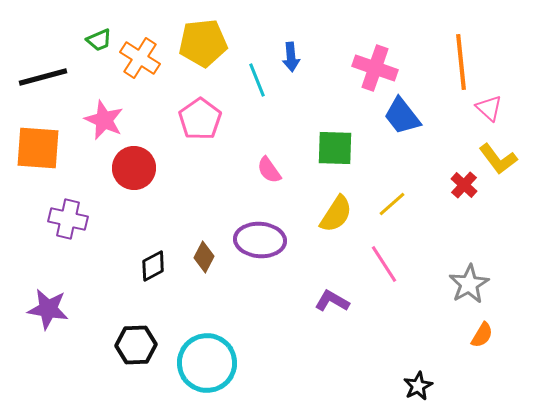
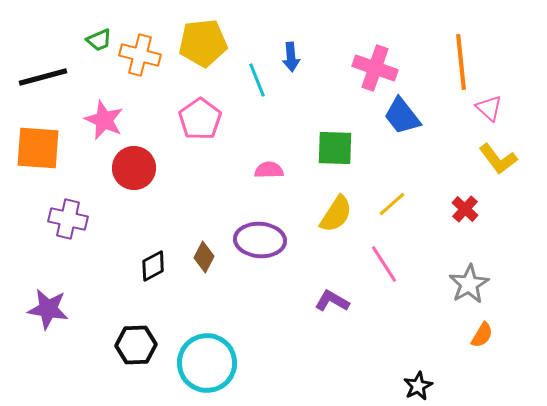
orange cross: moved 3 px up; rotated 18 degrees counterclockwise
pink semicircle: rotated 124 degrees clockwise
red cross: moved 1 px right, 24 px down
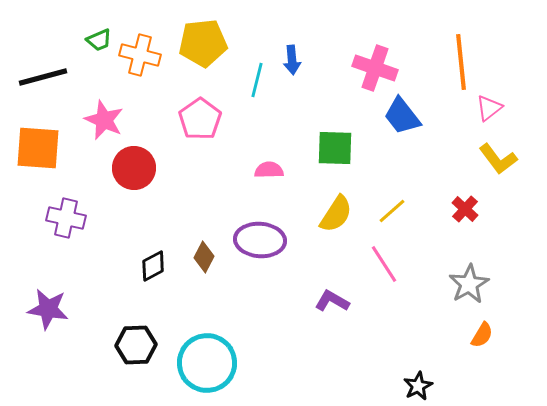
blue arrow: moved 1 px right, 3 px down
cyan line: rotated 36 degrees clockwise
pink triangle: rotated 40 degrees clockwise
yellow line: moved 7 px down
purple cross: moved 2 px left, 1 px up
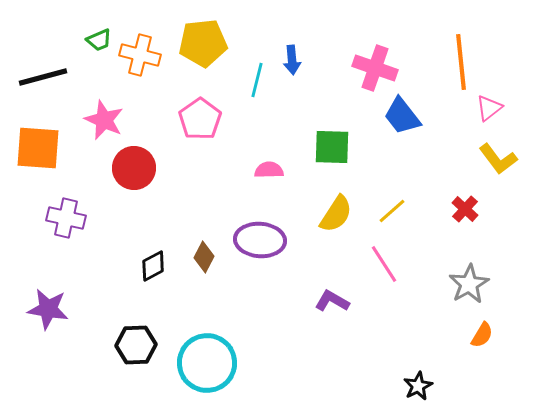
green square: moved 3 px left, 1 px up
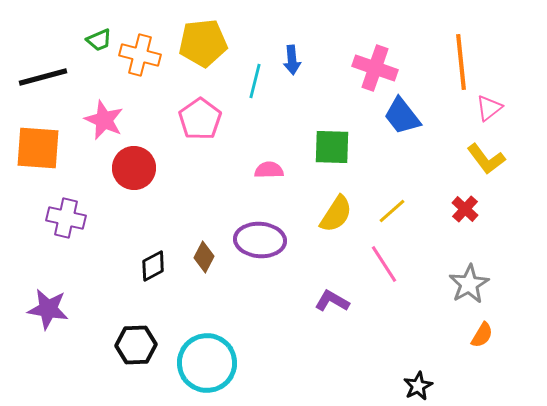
cyan line: moved 2 px left, 1 px down
yellow L-shape: moved 12 px left
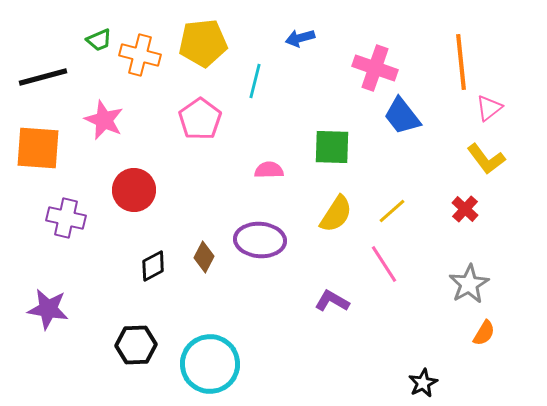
blue arrow: moved 8 px right, 22 px up; rotated 80 degrees clockwise
red circle: moved 22 px down
orange semicircle: moved 2 px right, 2 px up
cyan circle: moved 3 px right, 1 px down
black star: moved 5 px right, 3 px up
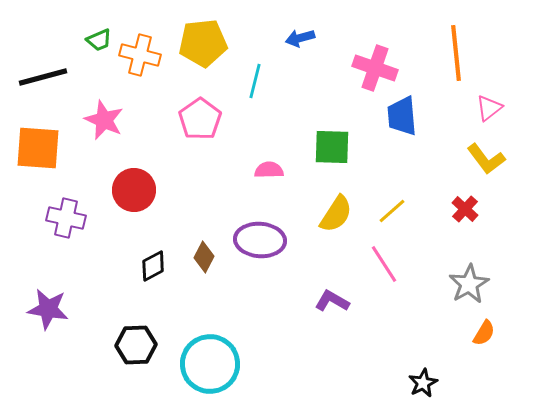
orange line: moved 5 px left, 9 px up
blue trapezoid: rotated 33 degrees clockwise
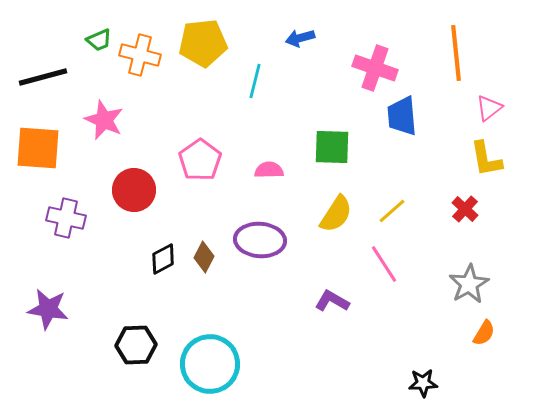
pink pentagon: moved 41 px down
yellow L-shape: rotated 27 degrees clockwise
black diamond: moved 10 px right, 7 px up
black star: rotated 24 degrees clockwise
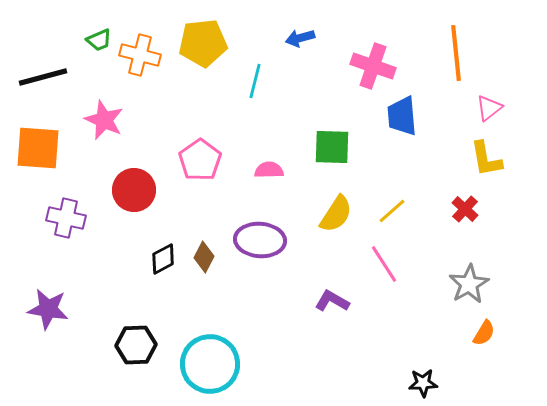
pink cross: moved 2 px left, 2 px up
